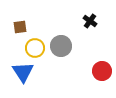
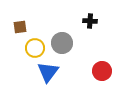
black cross: rotated 32 degrees counterclockwise
gray circle: moved 1 px right, 3 px up
blue triangle: moved 25 px right; rotated 10 degrees clockwise
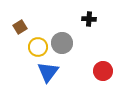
black cross: moved 1 px left, 2 px up
brown square: rotated 24 degrees counterclockwise
yellow circle: moved 3 px right, 1 px up
red circle: moved 1 px right
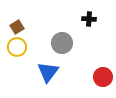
brown square: moved 3 px left
yellow circle: moved 21 px left
red circle: moved 6 px down
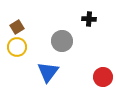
gray circle: moved 2 px up
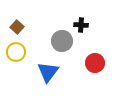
black cross: moved 8 px left, 6 px down
brown square: rotated 16 degrees counterclockwise
yellow circle: moved 1 px left, 5 px down
red circle: moved 8 px left, 14 px up
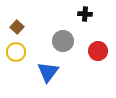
black cross: moved 4 px right, 11 px up
gray circle: moved 1 px right
red circle: moved 3 px right, 12 px up
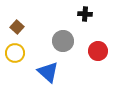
yellow circle: moved 1 px left, 1 px down
blue triangle: rotated 25 degrees counterclockwise
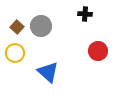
gray circle: moved 22 px left, 15 px up
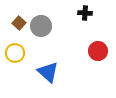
black cross: moved 1 px up
brown square: moved 2 px right, 4 px up
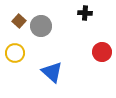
brown square: moved 2 px up
red circle: moved 4 px right, 1 px down
blue triangle: moved 4 px right
